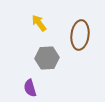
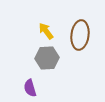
yellow arrow: moved 7 px right, 8 px down
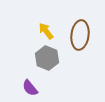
gray hexagon: rotated 25 degrees clockwise
purple semicircle: rotated 24 degrees counterclockwise
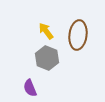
brown ellipse: moved 2 px left
purple semicircle: rotated 18 degrees clockwise
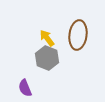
yellow arrow: moved 1 px right, 7 px down
purple semicircle: moved 5 px left
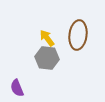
gray hexagon: rotated 15 degrees counterclockwise
purple semicircle: moved 8 px left
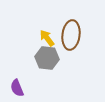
brown ellipse: moved 7 px left
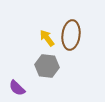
gray hexagon: moved 8 px down
purple semicircle: rotated 24 degrees counterclockwise
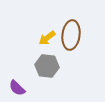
yellow arrow: rotated 90 degrees counterclockwise
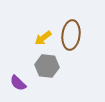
yellow arrow: moved 4 px left
purple semicircle: moved 1 px right, 5 px up
